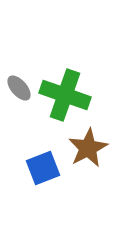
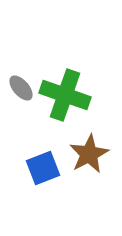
gray ellipse: moved 2 px right
brown star: moved 1 px right, 6 px down
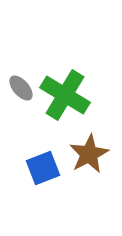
green cross: rotated 12 degrees clockwise
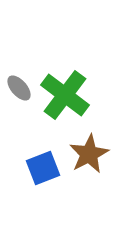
gray ellipse: moved 2 px left
green cross: rotated 6 degrees clockwise
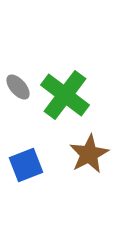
gray ellipse: moved 1 px left, 1 px up
blue square: moved 17 px left, 3 px up
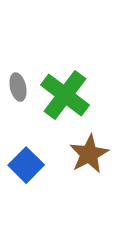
gray ellipse: rotated 28 degrees clockwise
blue square: rotated 24 degrees counterclockwise
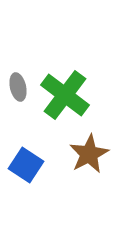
blue square: rotated 12 degrees counterclockwise
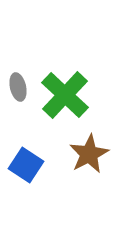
green cross: rotated 6 degrees clockwise
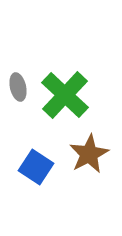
blue square: moved 10 px right, 2 px down
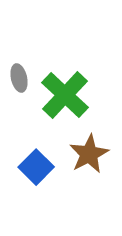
gray ellipse: moved 1 px right, 9 px up
blue square: rotated 12 degrees clockwise
